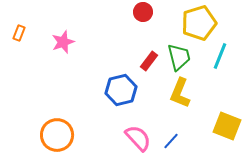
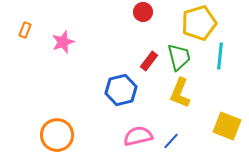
orange rectangle: moved 6 px right, 3 px up
cyan line: rotated 16 degrees counterclockwise
pink semicircle: moved 2 px up; rotated 60 degrees counterclockwise
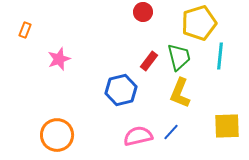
pink star: moved 4 px left, 17 px down
yellow square: rotated 24 degrees counterclockwise
blue line: moved 9 px up
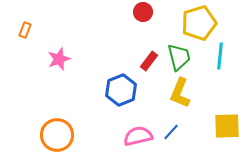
blue hexagon: rotated 8 degrees counterclockwise
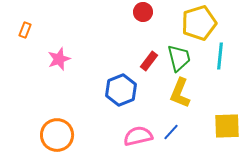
green trapezoid: moved 1 px down
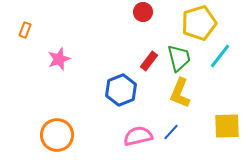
cyan line: rotated 32 degrees clockwise
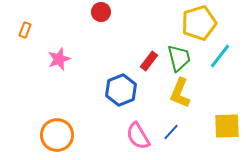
red circle: moved 42 px left
pink semicircle: rotated 108 degrees counterclockwise
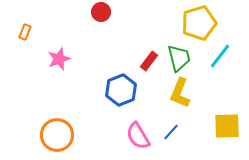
orange rectangle: moved 2 px down
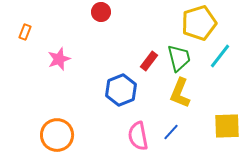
pink semicircle: rotated 20 degrees clockwise
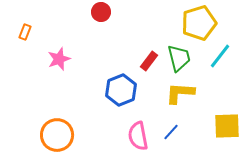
yellow L-shape: rotated 72 degrees clockwise
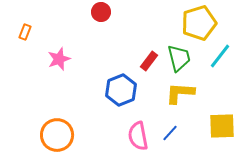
yellow square: moved 5 px left
blue line: moved 1 px left, 1 px down
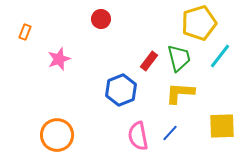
red circle: moved 7 px down
